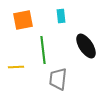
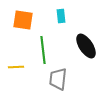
orange square: rotated 20 degrees clockwise
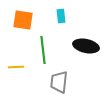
black ellipse: rotated 45 degrees counterclockwise
gray trapezoid: moved 1 px right, 3 px down
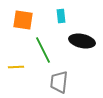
black ellipse: moved 4 px left, 5 px up
green line: rotated 20 degrees counterclockwise
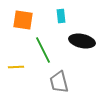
gray trapezoid: rotated 20 degrees counterclockwise
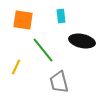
green line: rotated 12 degrees counterclockwise
yellow line: rotated 63 degrees counterclockwise
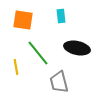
black ellipse: moved 5 px left, 7 px down
green line: moved 5 px left, 3 px down
yellow line: rotated 35 degrees counterclockwise
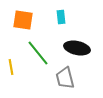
cyan rectangle: moved 1 px down
yellow line: moved 5 px left
gray trapezoid: moved 6 px right, 4 px up
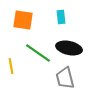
black ellipse: moved 8 px left
green line: rotated 16 degrees counterclockwise
yellow line: moved 1 px up
